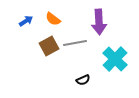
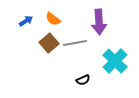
brown square: moved 3 px up; rotated 12 degrees counterclockwise
cyan cross: moved 2 px down
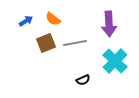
purple arrow: moved 10 px right, 2 px down
brown square: moved 3 px left; rotated 18 degrees clockwise
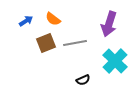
purple arrow: rotated 20 degrees clockwise
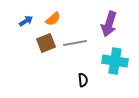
orange semicircle: rotated 77 degrees counterclockwise
cyan cross: rotated 35 degrees counterclockwise
black semicircle: rotated 72 degrees counterclockwise
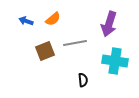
blue arrow: rotated 128 degrees counterclockwise
brown square: moved 1 px left, 8 px down
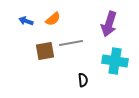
gray line: moved 4 px left
brown square: rotated 12 degrees clockwise
